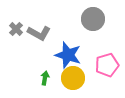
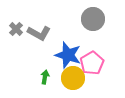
pink pentagon: moved 15 px left, 2 px up; rotated 15 degrees counterclockwise
green arrow: moved 1 px up
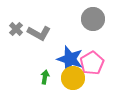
blue star: moved 2 px right, 4 px down
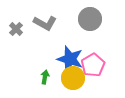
gray circle: moved 3 px left
gray L-shape: moved 6 px right, 10 px up
pink pentagon: moved 1 px right, 2 px down
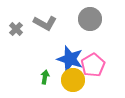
yellow circle: moved 2 px down
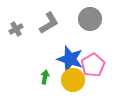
gray L-shape: moved 4 px right; rotated 60 degrees counterclockwise
gray cross: rotated 16 degrees clockwise
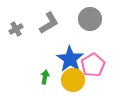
blue star: rotated 16 degrees clockwise
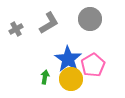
blue star: moved 2 px left
yellow circle: moved 2 px left, 1 px up
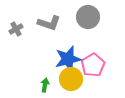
gray circle: moved 2 px left, 2 px up
gray L-shape: rotated 50 degrees clockwise
blue star: rotated 24 degrees clockwise
green arrow: moved 8 px down
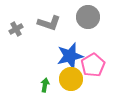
blue star: moved 2 px right, 3 px up
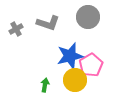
gray L-shape: moved 1 px left
pink pentagon: moved 2 px left
yellow circle: moved 4 px right, 1 px down
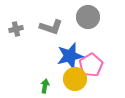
gray L-shape: moved 3 px right, 4 px down
gray cross: rotated 16 degrees clockwise
yellow circle: moved 1 px up
green arrow: moved 1 px down
